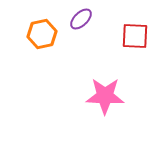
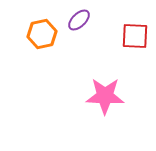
purple ellipse: moved 2 px left, 1 px down
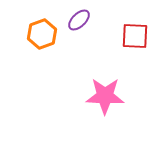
orange hexagon: rotated 8 degrees counterclockwise
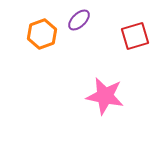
red square: rotated 20 degrees counterclockwise
pink star: rotated 9 degrees clockwise
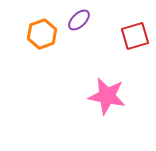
pink star: moved 2 px right
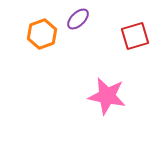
purple ellipse: moved 1 px left, 1 px up
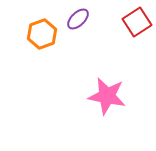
red square: moved 2 px right, 14 px up; rotated 16 degrees counterclockwise
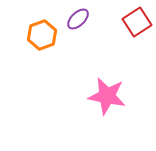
orange hexagon: moved 1 px down
